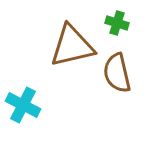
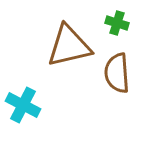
brown triangle: moved 3 px left
brown semicircle: rotated 9 degrees clockwise
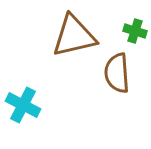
green cross: moved 18 px right, 8 px down
brown triangle: moved 5 px right, 10 px up
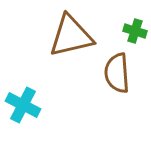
brown triangle: moved 3 px left
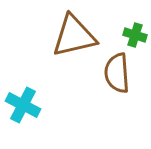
green cross: moved 4 px down
brown triangle: moved 3 px right
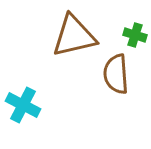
brown semicircle: moved 1 px left, 1 px down
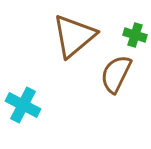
brown triangle: rotated 27 degrees counterclockwise
brown semicircle: rotated 30 degrees clockwise
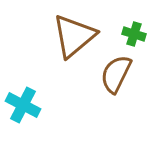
green cross: moved 1 px left, 1 px up
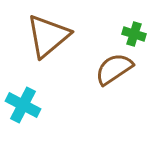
brown triangle: moved 26 px left
brown semicircle: moved 2 px left, 5 px up; rotated 30 degrees clockwise
